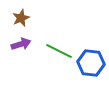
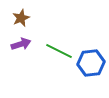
blue hexagon: rotated 12 degrees counterclockwise
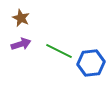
brown star: rotated 24 degrees counterclockwise
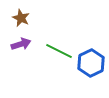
blue hexagon: rotated 20 degrees counterclockwise
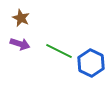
purple arrow: moved 1 px left; rotated 36 degrees clockwise
blue hexagon: rotated 8 degrees counterclockwise
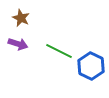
purple arrow: moved 2 px left
blue hexagon: moved 3 px down
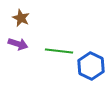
green line: rotated 20 degrees counterclockwise
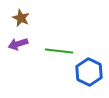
purple arrow: rotated 144 degrees clockwise
blue hexagon: moved 2 px left, 6 px down
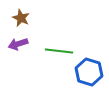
blue hexagon: rotated 8 degrees counterclockwise
